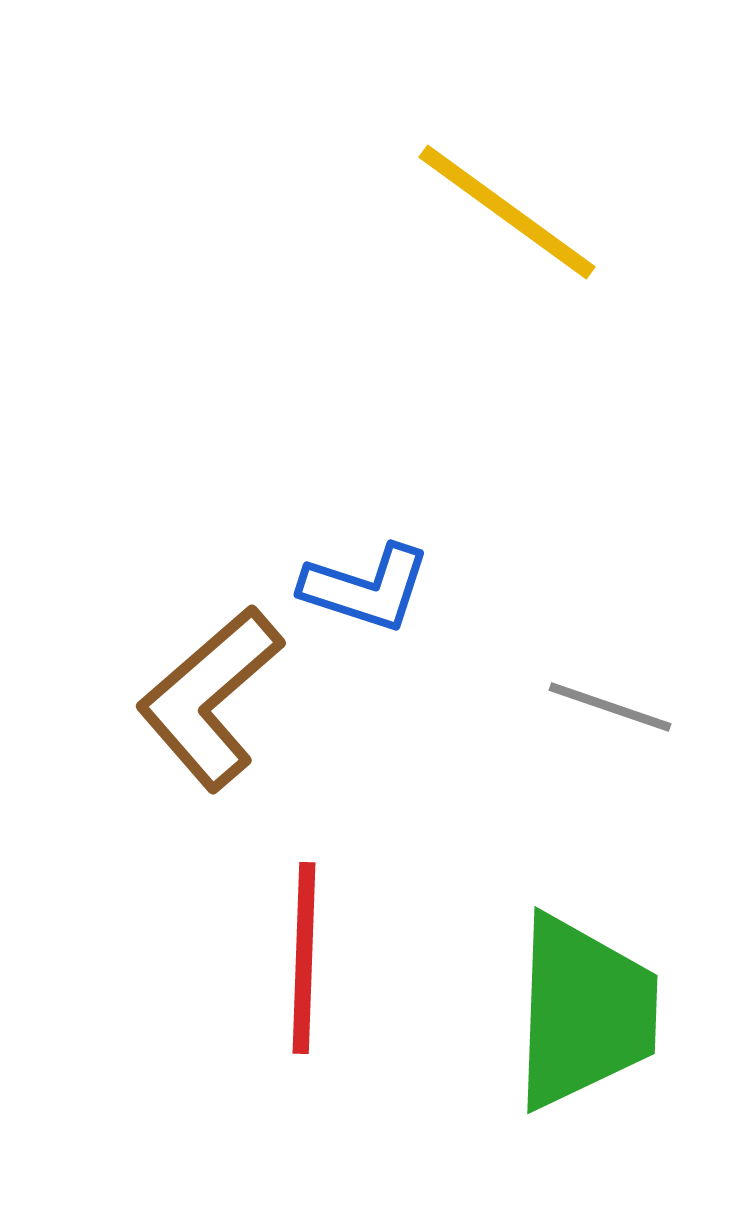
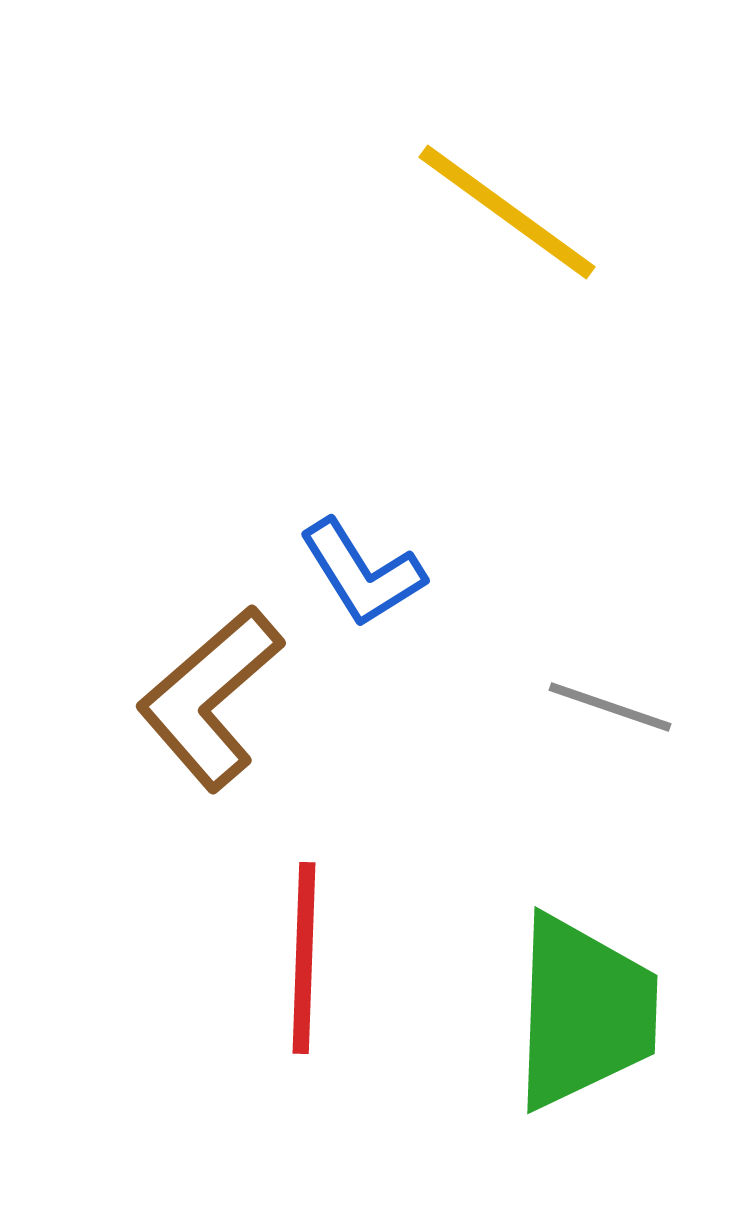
blue L-shape: moved 4 px left, 15 px up; rotated 40 degrees clockwise
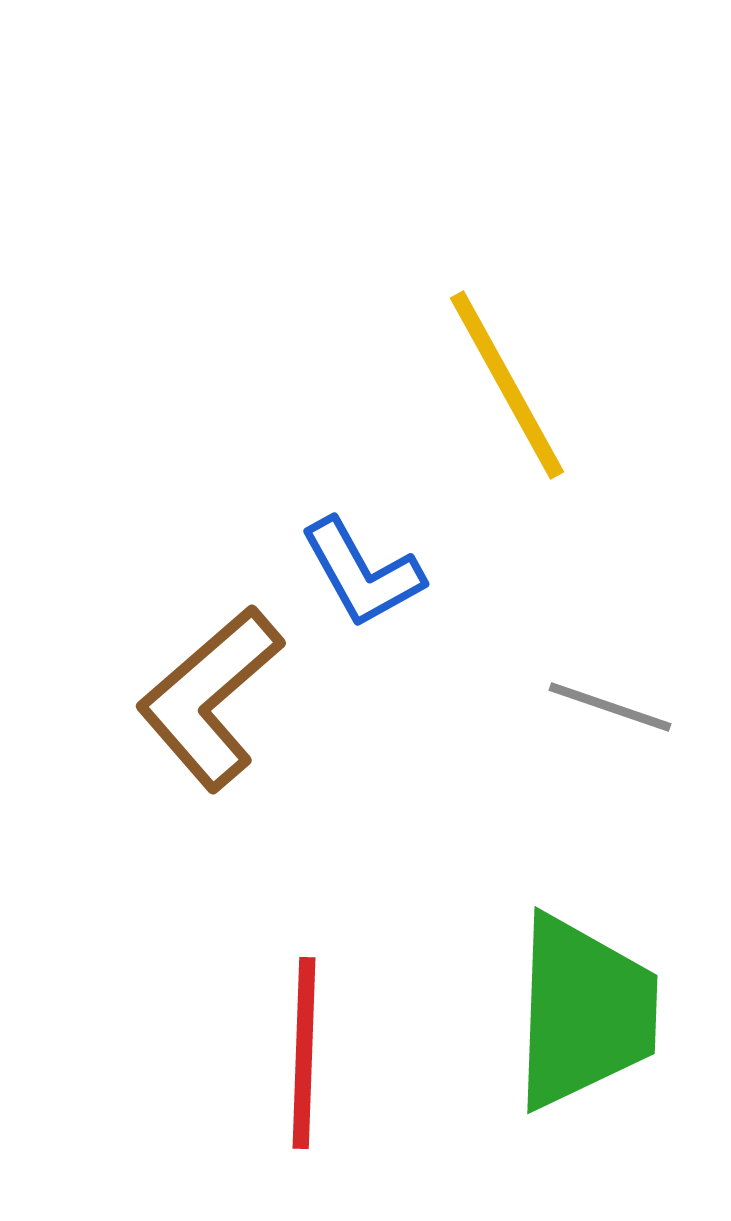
yellow line: moved 173 px down; rotated 25 degrees clockwise
blue L-shape: rotated 3 degrees clockwise
red line: moved 95 px down
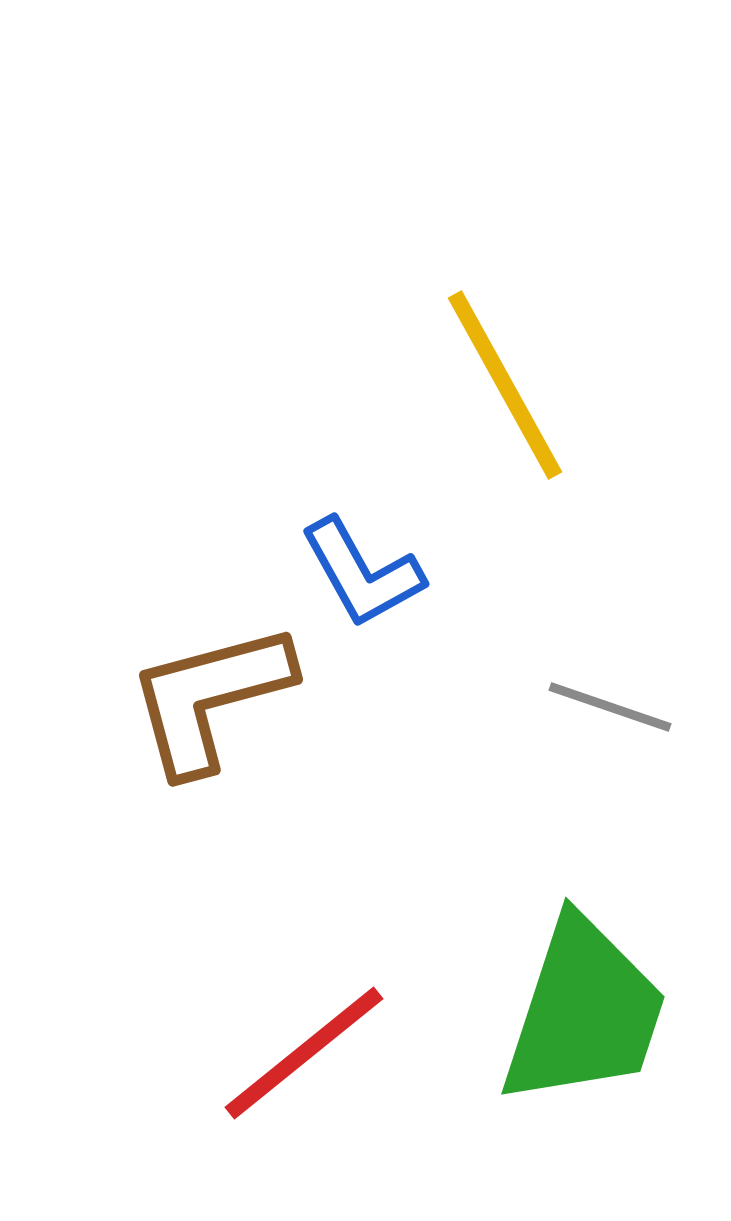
yellow line: moved 2 px left
brown L-shape: rotated 26 degrees clockwise
green trapezoid: rotated 16 degrees clockwise
red line: rotated 49 degrees clockwise
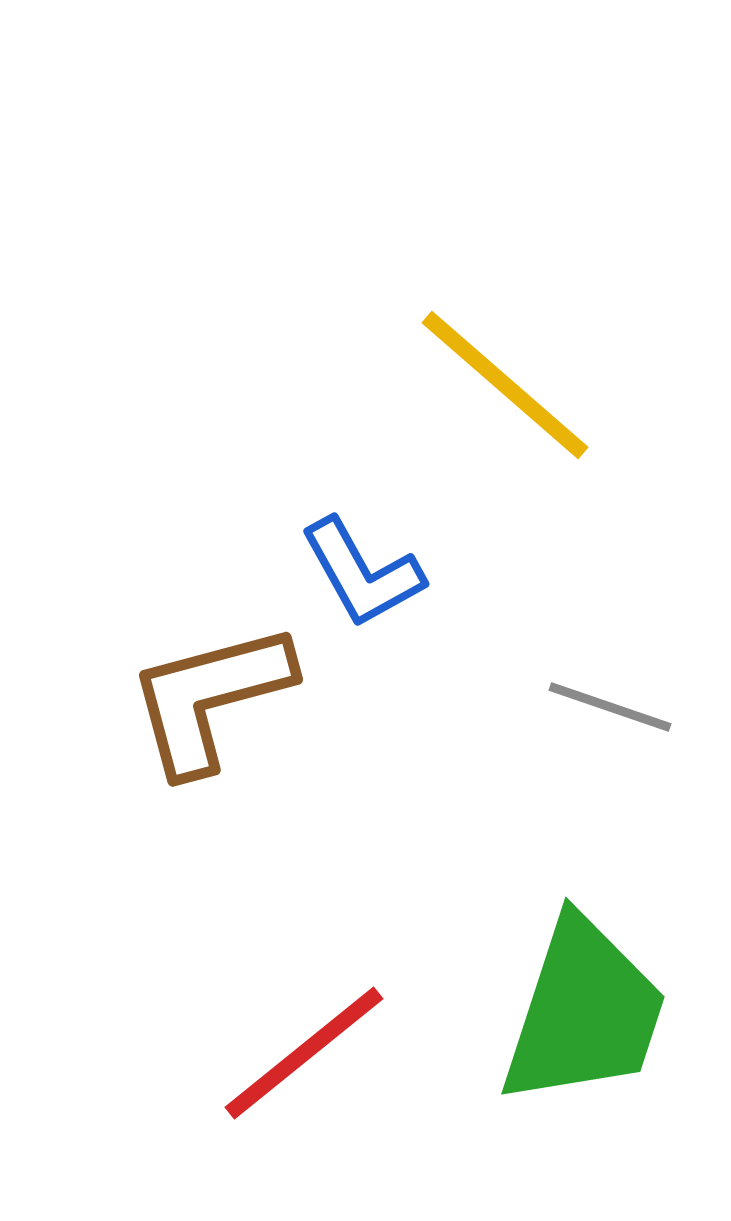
yellow line: rotated 20 degrees counterclockwise
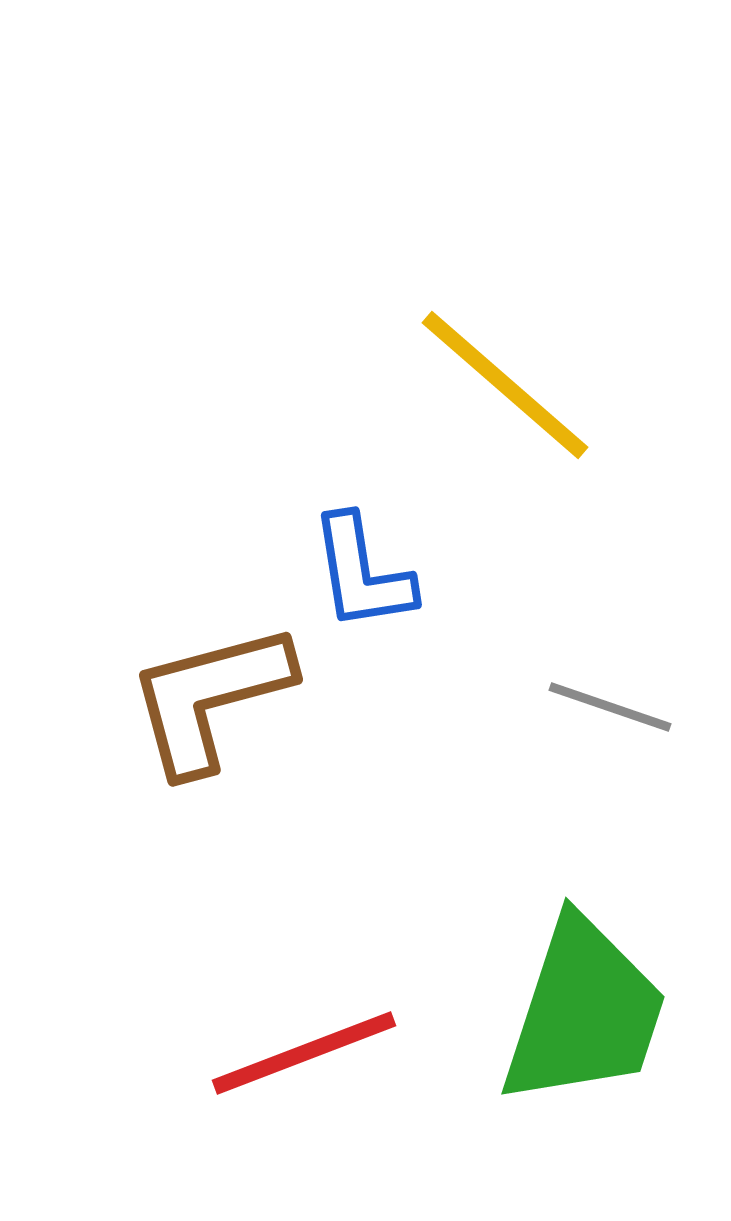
blue L-shape: rotated 20 degrees clockwise
red line: rotated 18 degrees clockwise
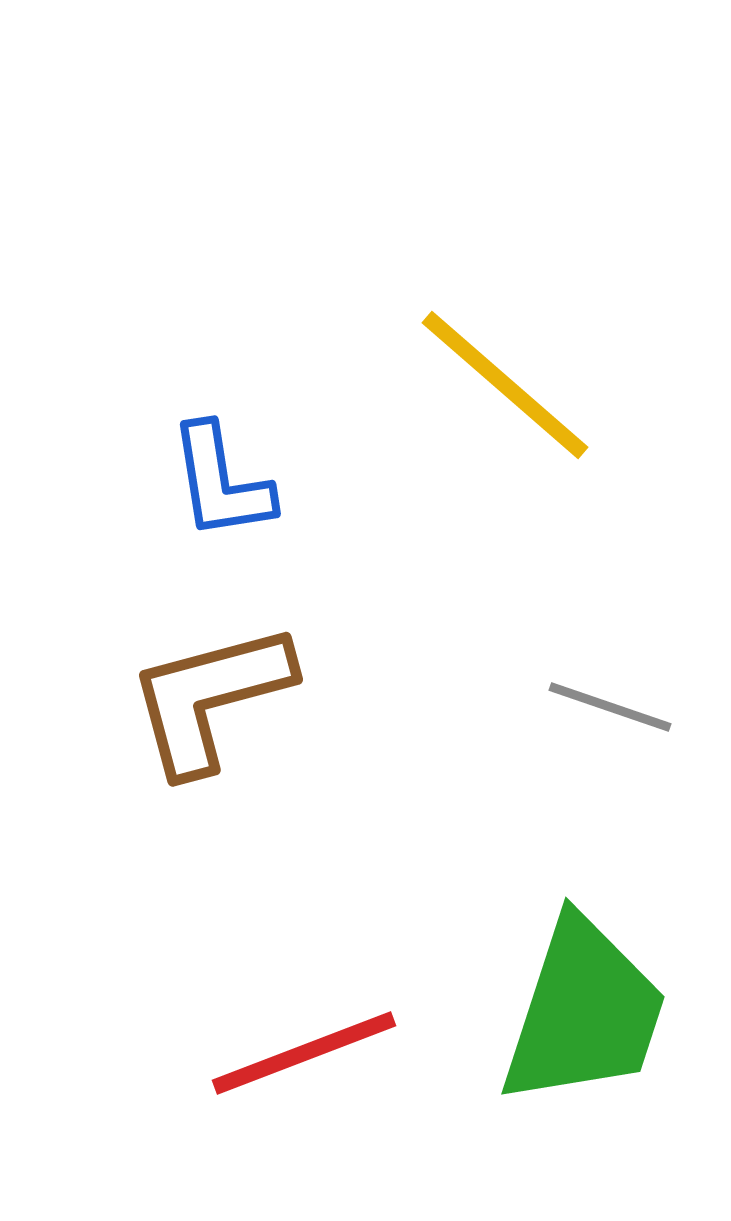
blue L-shape: moved 141 px left, 91 px up
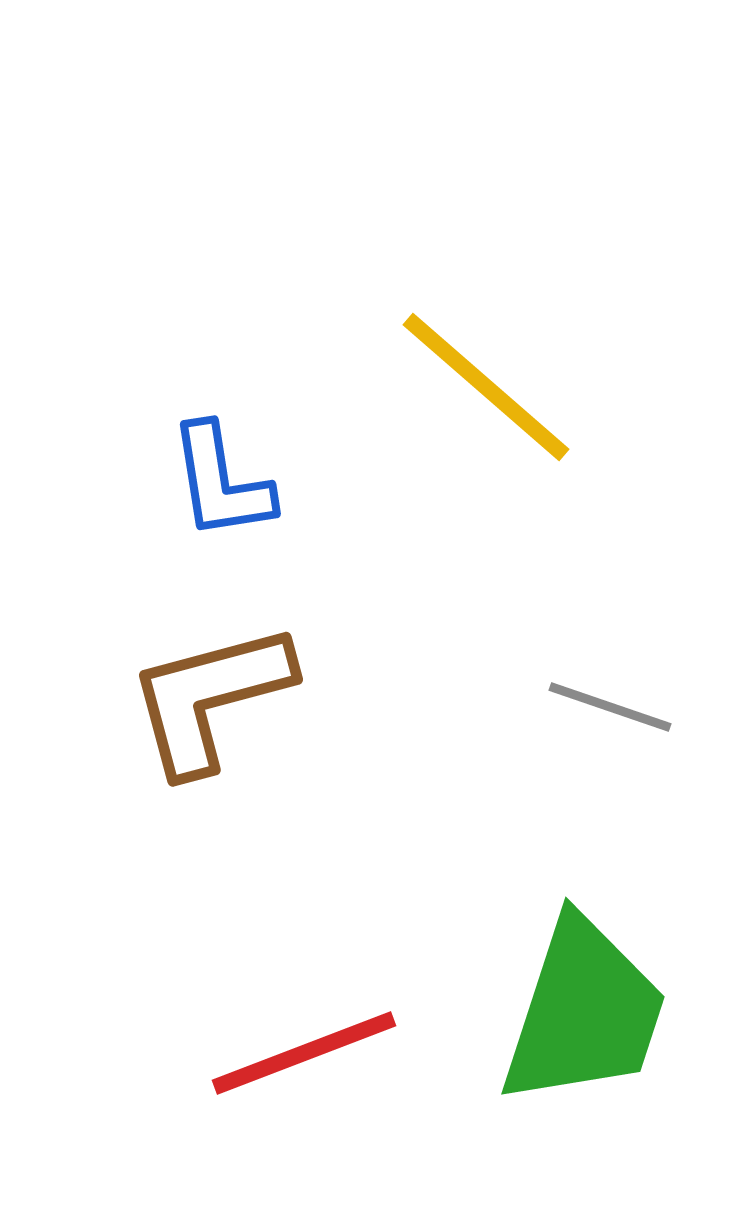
yellow line: moved 19 px left, 2 px down
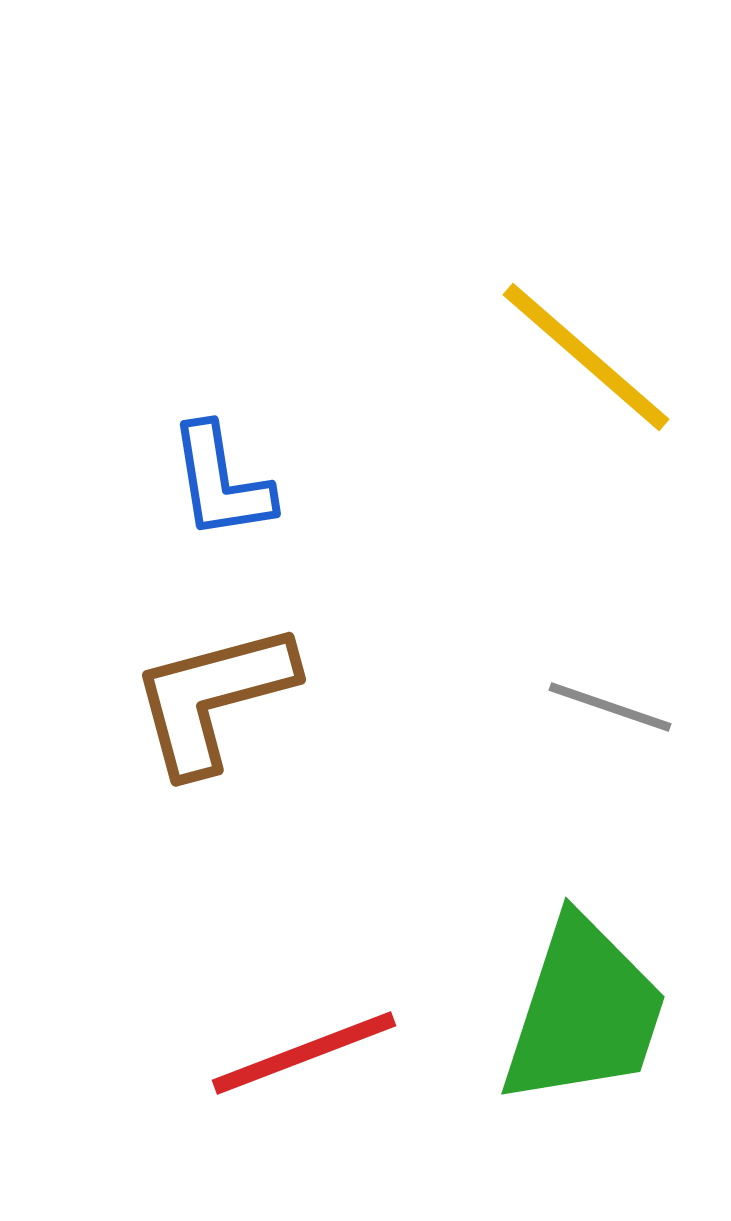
yellow line: moved 100 px right, 30 px up
brown L-shape: moved 3 px right
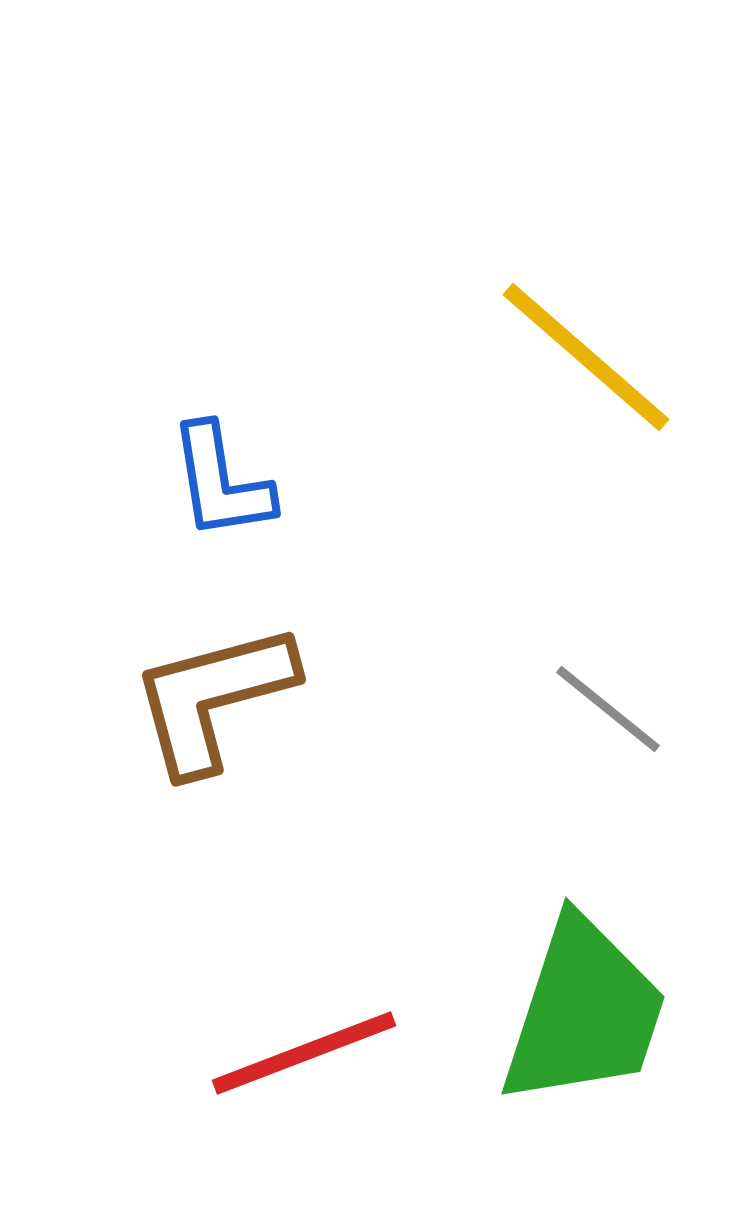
gray line: moved 2 px left, 2 px down; rotated 20 degrees clockwise
